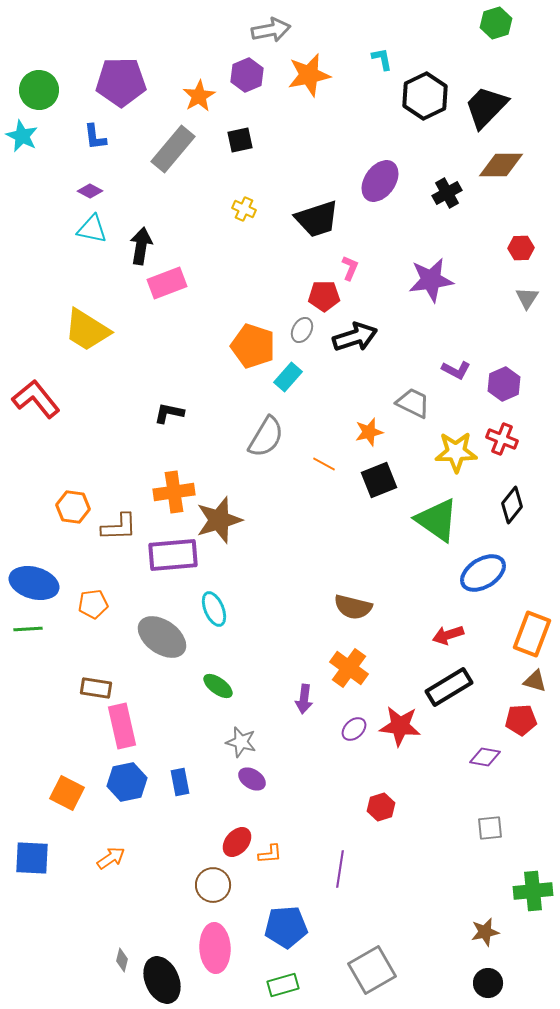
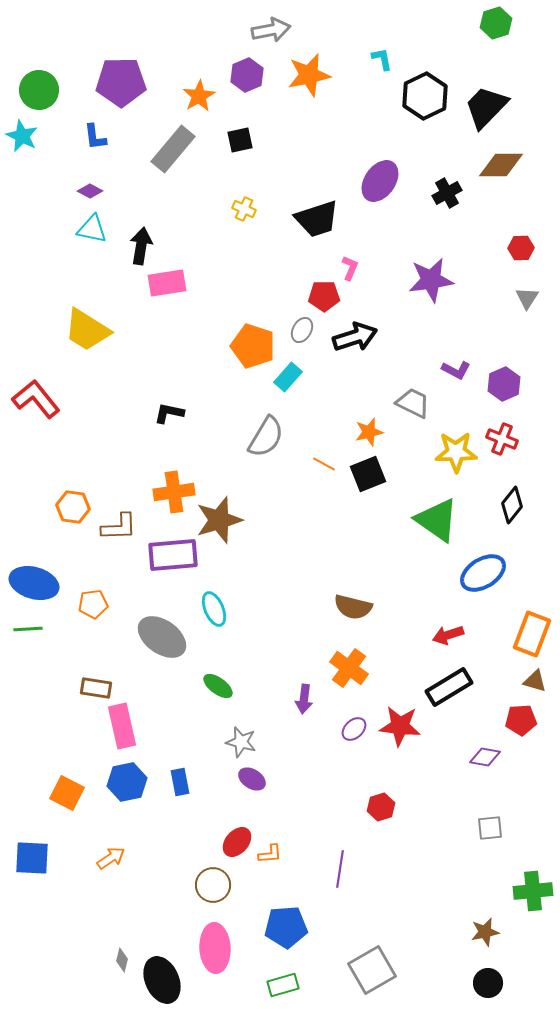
pink rectangle at (167, 283): rotated 12 degrees clockwise
black square at (379, 480): moved 11 px left, 6 px up
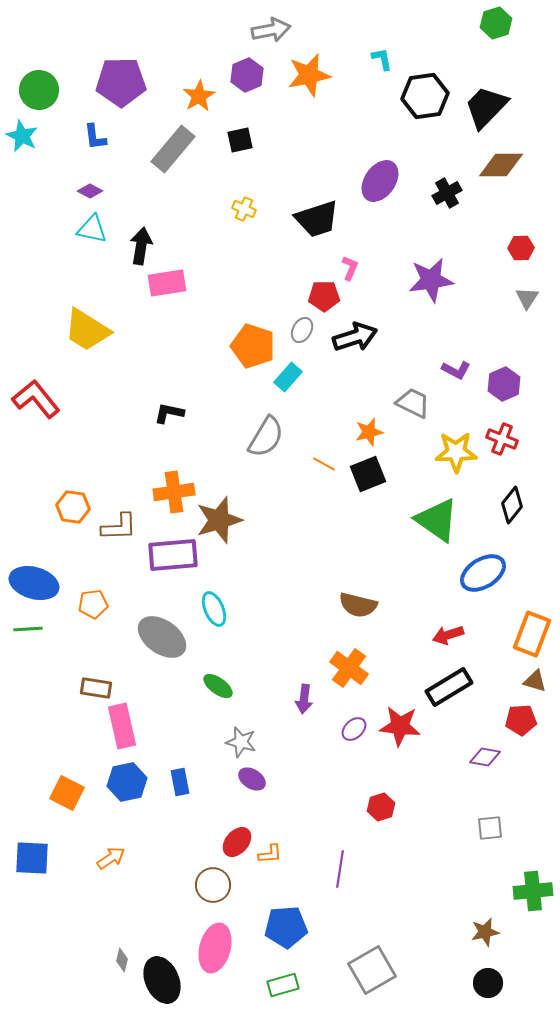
black hexagon at (425, 96): rotated 18 degrees clockwise
brown semicircle at (353, 607): moved 5 px right, 2 px up
pink ellipse at (215, 948): rotated 18 degrees clockwise
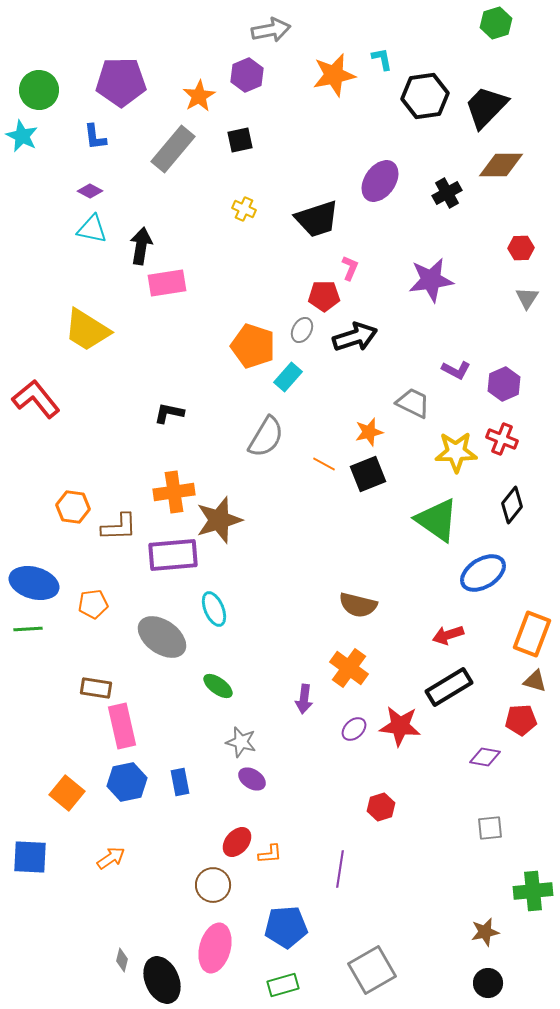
orange star at (309, 75): moved 25 px right
orange square at (67, 793): rotated 12 degrees clockwise
blue square at (32, 858): moved 2 px left, 1 px up
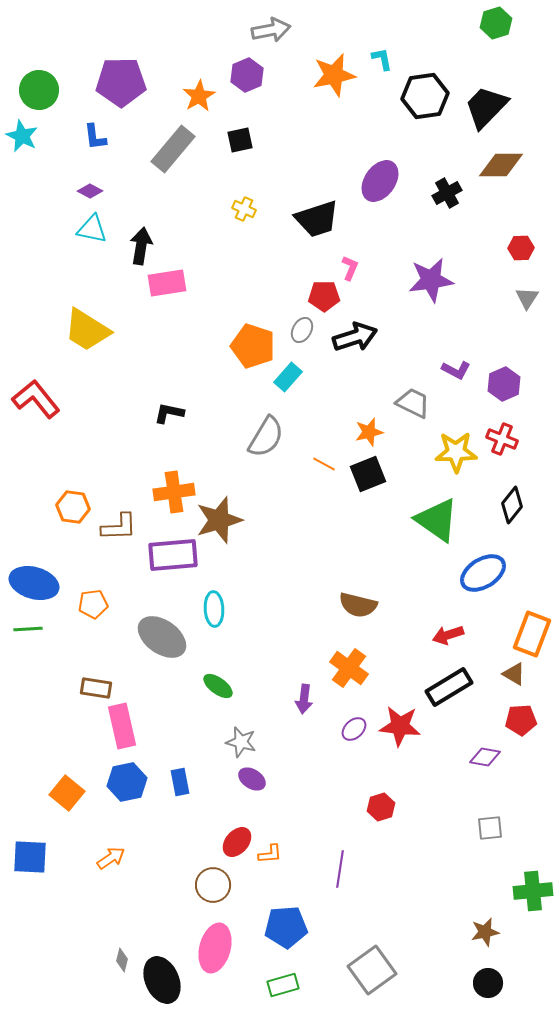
cyan ellipse at (214, 609): rotated 20 degrees clockwise
brown triangle at (535, 681): moved 21 px left, 7 px up; rotated 15 degrees clockwise
gray square at (372, 970): rotated 6 degrees counterclockwise
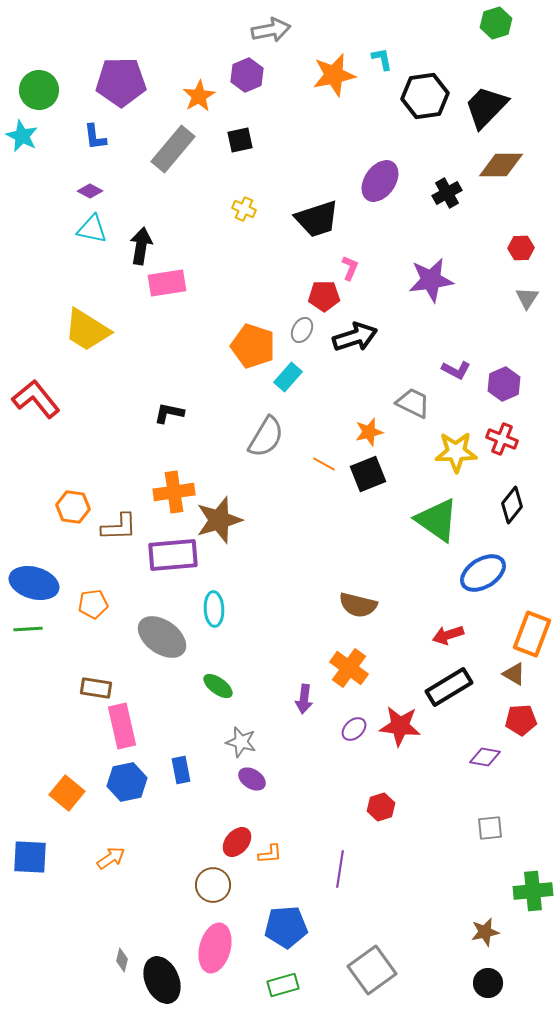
blue rectangle at (180, 782): moved 1 px right, 12 px up
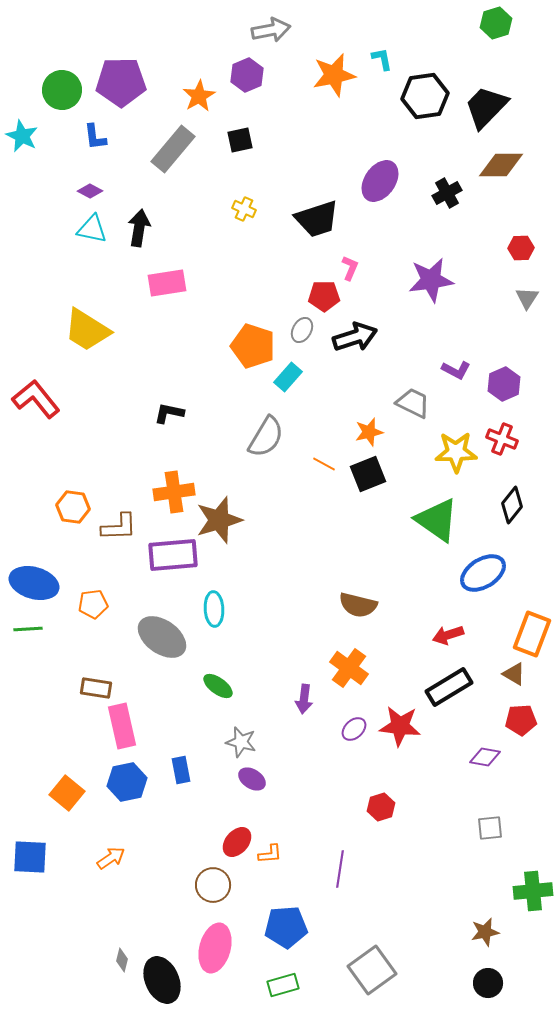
green circle at (39, 90): moved 23 px right
black arrow at (141, 246): moved 2 px left, 18 px up
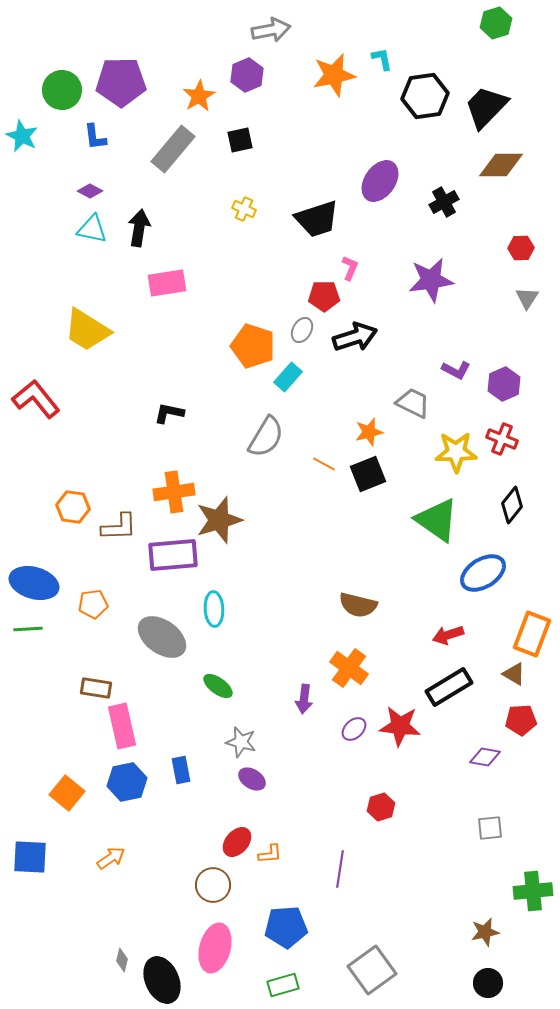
black cross at (447, 193): moved 3 px left, 9 px down
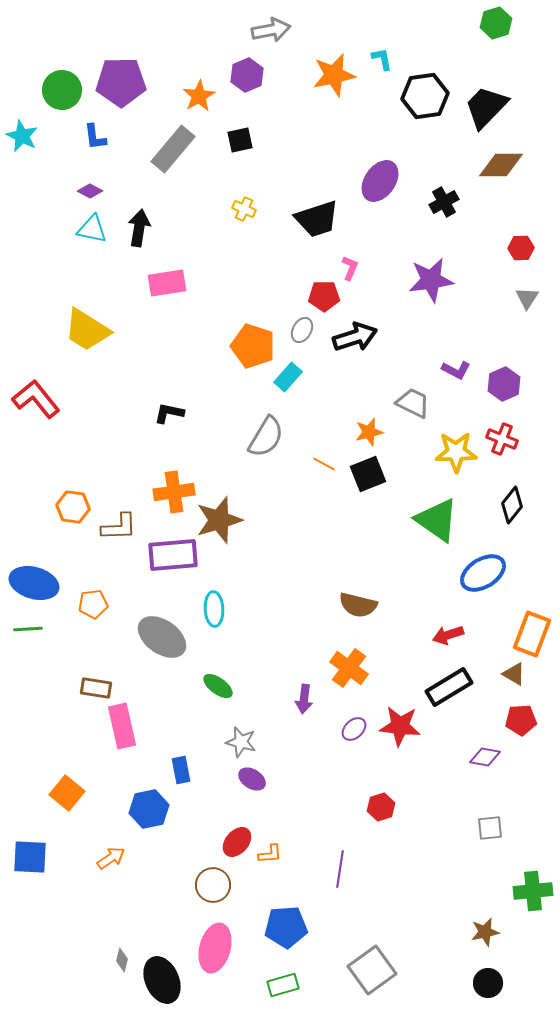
blue hexagon at (127, 782): moved 22 px right, 27 px down
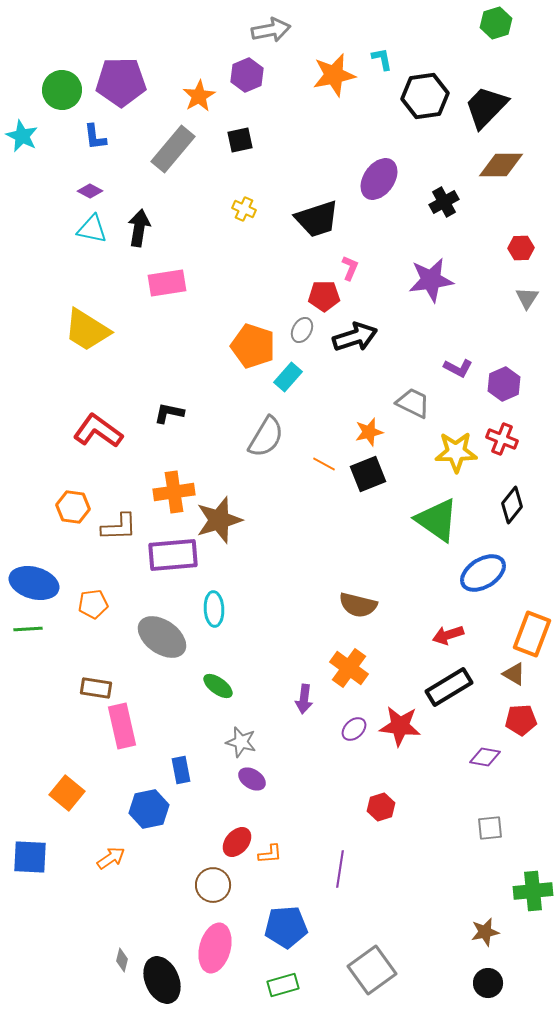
purple ellipse at (380, 181): moved 1 px left, 2 px up
purple L-shape at (456, 370): moved 2 px right, 2 px up
red L-shape at (36, 399): moved 62 px right, 32 px down; rotated 15 degrees counterclockwise
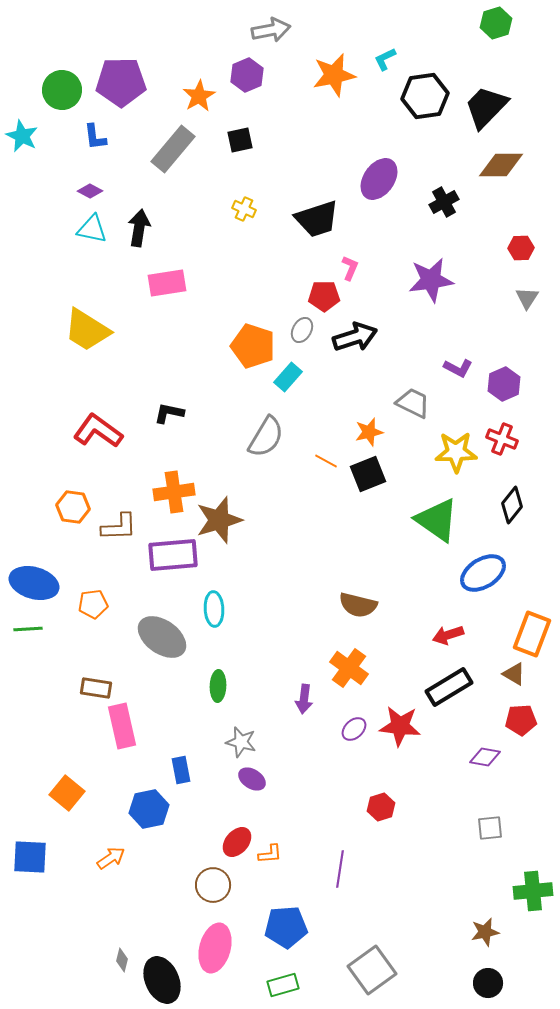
cyan L-shape at (382, 59): moved 3 px right; rotated 105 degrees counterclockwise
orange line at (324, 464): moved 2 px right, 3 px up
green ellipse at (218, 686): rotated 56 degrees clockwise
